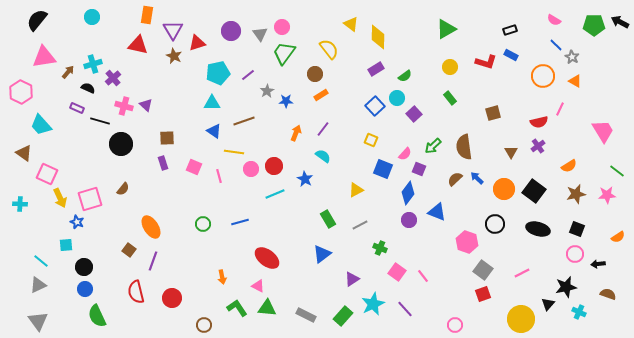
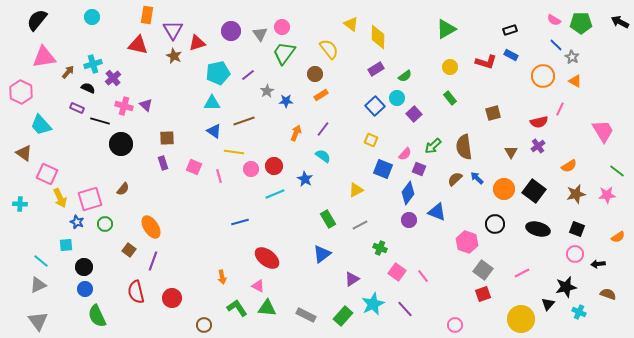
green pentagon at (594, 25): moved 13 px left, 2 px up
green circle at (203, 224): moved 98 px left
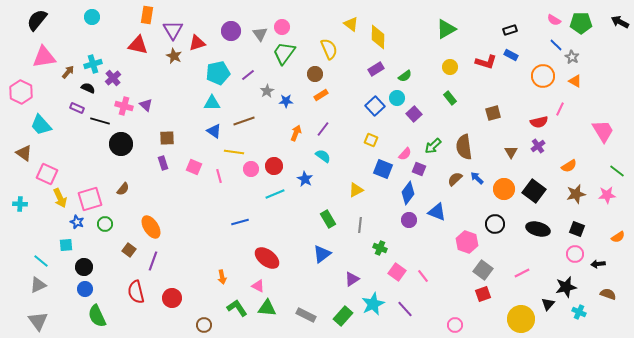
yellow semicircle at (329, 49): rotated 15 degrees clockwise
gray line at (360, 225): rotated 56 degrees counterclockwise
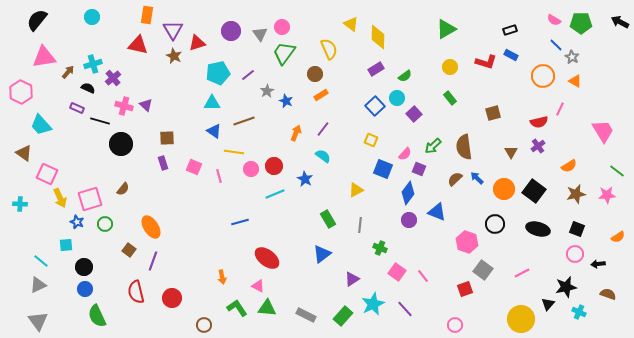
blue star at (286, 101): rotated 24 degrees clockwise
red square at (483, 294): moved 18 px left, 5 px up
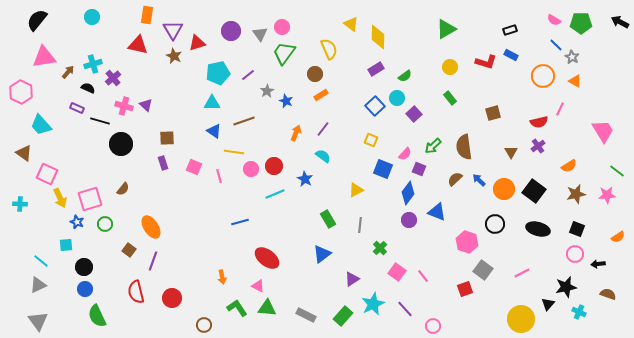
blue arrow at (477, 178): moved 2 px right, 2 px down
green cross at (380, 248): rotated 24 degrees clockwise
pink circle at (455, 325): moved 22 px left, 1 px down
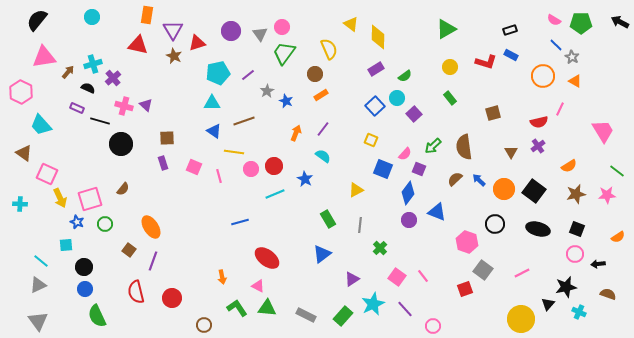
pink square at (397, 272): moved 5 px down
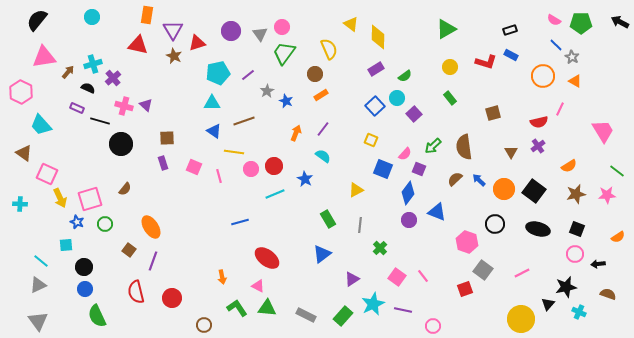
brown semicircle at (123, 189): moved 2 px right
purple line at (405, 309): moved 2 px left, 1 px down; rotated 36 degrees counterclockwise
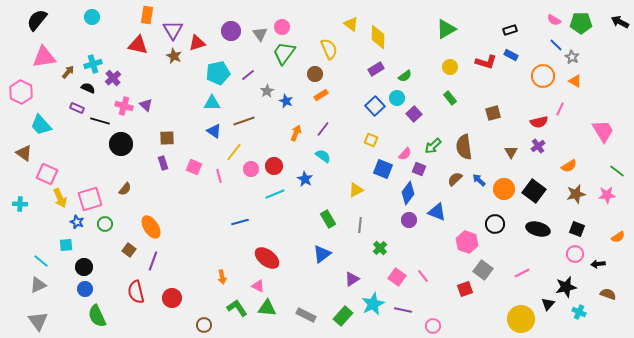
yellow line at (234, 152): rotated 60 degrees counterclockwise
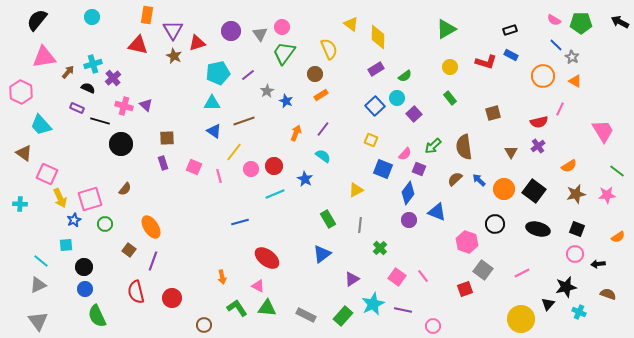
blue star at (77, 222): moved 3 px left, 2 px up; rotated 24 degrees clockwise
